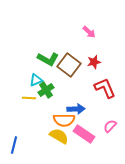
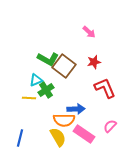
brown square: moved 5 px left, 1 px down
yellow semicircle: moved 1 px left, 1 px down; rotated 30 degrees clockwise
blue line: moved 6 px right, 7 px up
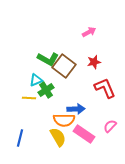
pink arrow: rotated 72 degrees counterclockwise
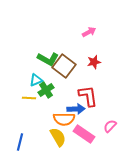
red L-shape: moved 17 px left, 8 px down; rotated 15 degrees clockwise
orange semicircle: moved 1 px up
blue line: moved 4 px down
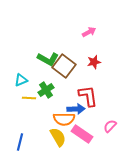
cyan triangle: moved 15 px left
pink rectangle: moved 2 px left
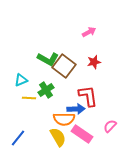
blue line: moved 2 px left, 4 px up; rotated 24 degrees clockwise
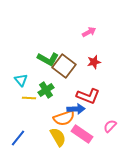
cyan triangle: rotated 48 degrees counterclockwise
red L-shape: rotated 120 degrees clockwise
orange semicircle: moved 1 px up; rotated 20 degrees counterclockwise
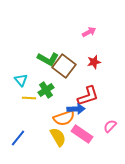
red L-shape: rotated 40 degrees counterclockwise
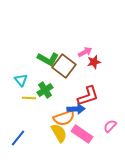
pink arrow: moved 4 px left, 20 px down
green cross: moved 1 px left
yellow semicircle: moved 1 px right, 4 px up
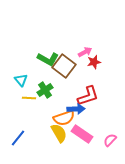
pink semicircle: moved 14 px down
